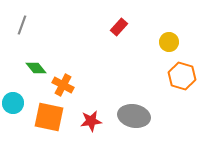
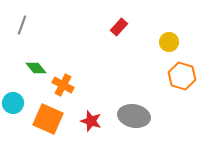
orange square: moved 1 px left, 2 px down; rotated 12 degrees clockwise
red star: rotated 25 degrees clockwise
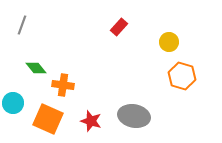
orange cross: rotated 20 degrees counterclockwise
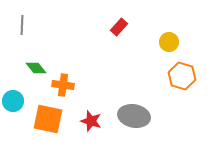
gray line: rotated 18 degrees counterclockwise
cyan circle: moved 2 px up
orange square: rotated 12 degrees counterclockwise
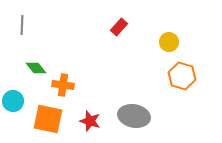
red star: moved 1 px left
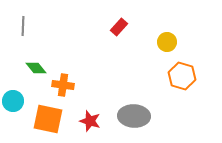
gray line: moved 1 px right, 1 px down
yellow circle: moved 2 px left
gray ellipse: rotated 8 degrees counterclockwise
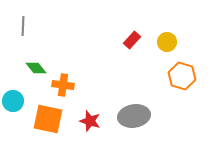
red rectangle: moved 13 px right, 13 px down
gray ellipse: rotated 12 degrees counterclockwise
